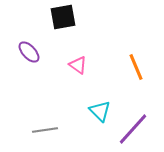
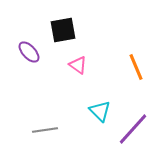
black square: moved 13 px down
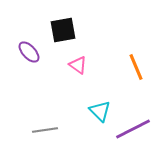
purple line: rotated 21 degrees clockwise
